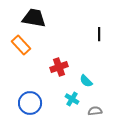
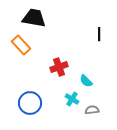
gray semicircle: moved 3 px left, 1 px up
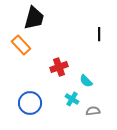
black trapezoid: rotated 95 degrees clockwise
gray semicircle: moved 1 px right, 1 px down
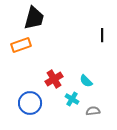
black line: moved 3 px right, 1 px down
orange rectangle: rotated 66 degrees counterclockwise
red cross: moved 5 px left, 12 px down; rotated 12 degrees counterclockwise
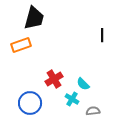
cyan semicircle: moved 3 px left, 3 px down
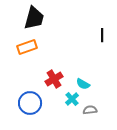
orange rectangle: moved 6 px right, 2 px down
cyan semicircle: rotated 16 degrees counterclockwise
cyan cross: rotated 16 degrees clockwise
gray semicircle: moved 3 px left, 1 px up
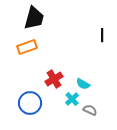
gray semicircle: rotated 32 degrees clockwise
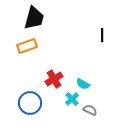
orange rectangle: moved 1 px up
